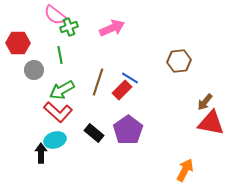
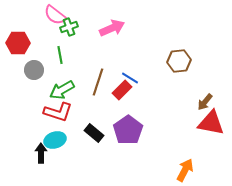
red L-shape: rotated 24 degrees counterclockwise
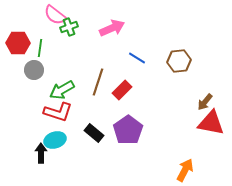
green line: moved 20 px left, 7 px up; rotated 18 degrees clockwise
blue line: moved 7 px right, 20 px up
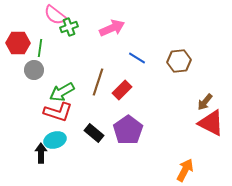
green arrow: moved 2 px down
red triangle: rotated 16 degrees clockwise
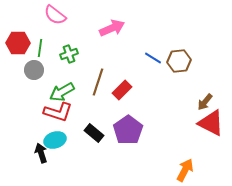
green cross: moved 27 px down
blue line: moved 16 px right
black arrow: rotated 18 degrees counterclockwise
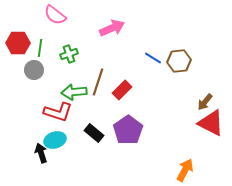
green arrow: moved 12 px right; rotated 25 degrees clockwise
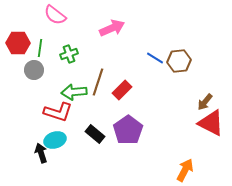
blue line: moved 2 px right
black rectangle: moved 1 px right, 1 px down
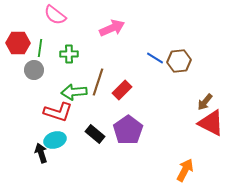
green cross: rotated 18 degrees clockwise
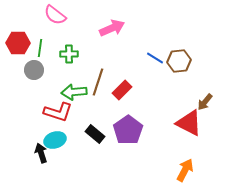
red triangle: moved 22 px left
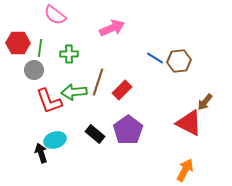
red L-shape: moved 9 px left, 11 px up; rotated 52 degrees clockwise
